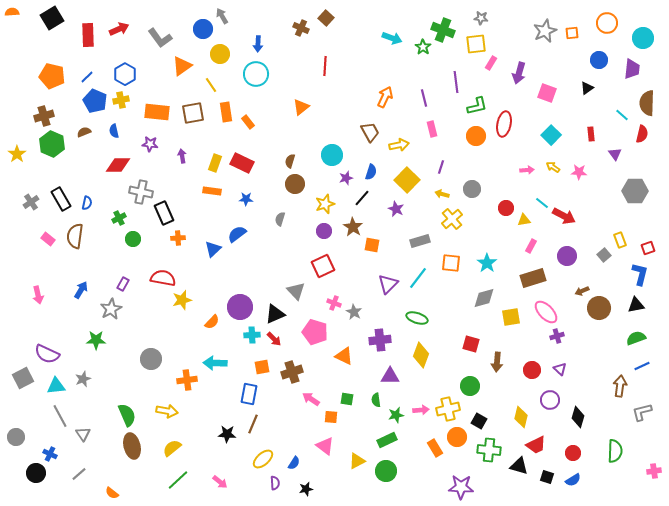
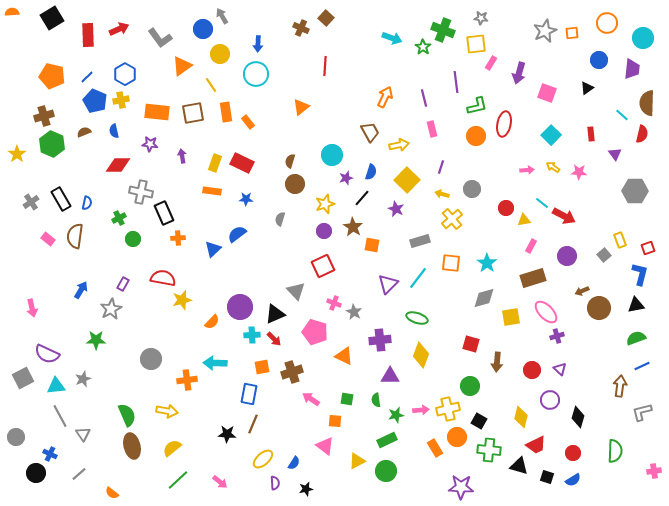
pink arrow at (38, 295): moved 6 px left, 13 px down
orange square at (331, 417): moved 4 px right, 4 px down
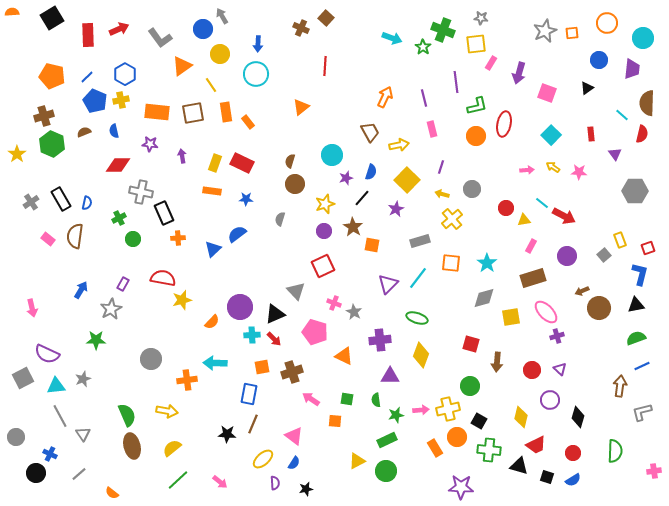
purple star at (396, 209): rotated 21 degrees clockwise
pink triangle at (325, 446): moved 31 px left, 10 px up
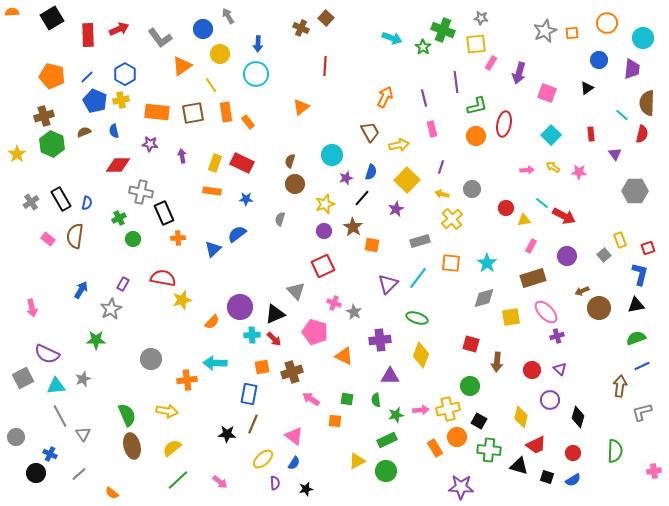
gray arrow at (222, 16): moved 6 px right
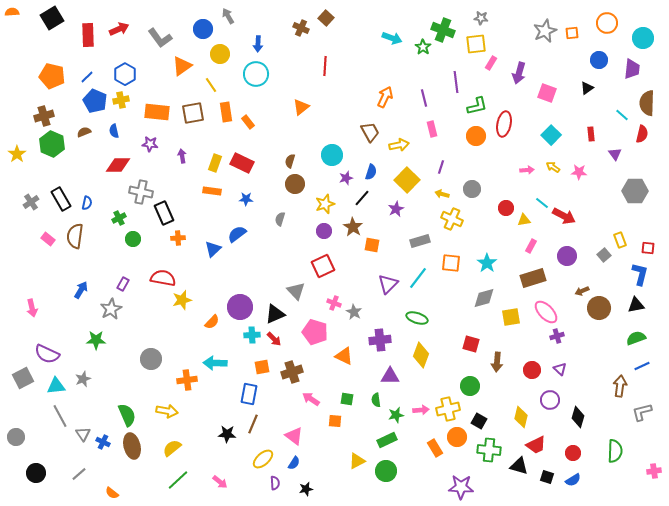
yellow cross at (452, 219): rotated 25 degrees counterclockwise
red square at (648, 248): rotated 24 degrees clockwise
blue cross at (50, 454): moved 53 px right, 12 px up
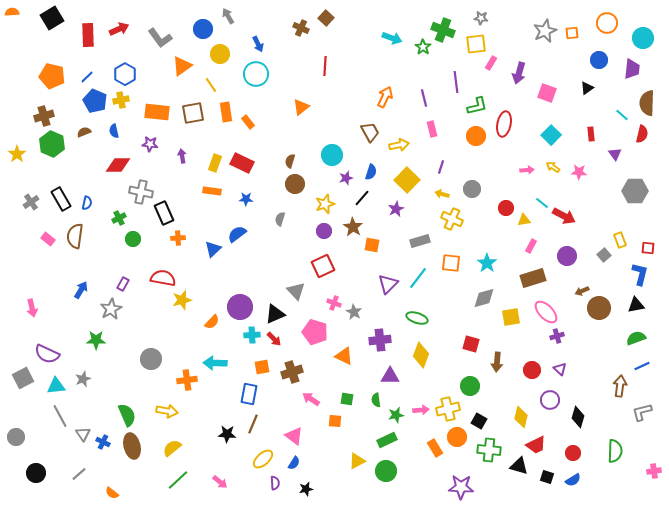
blue arrow at (258, 44): rotated 28 degrees counterclockwise
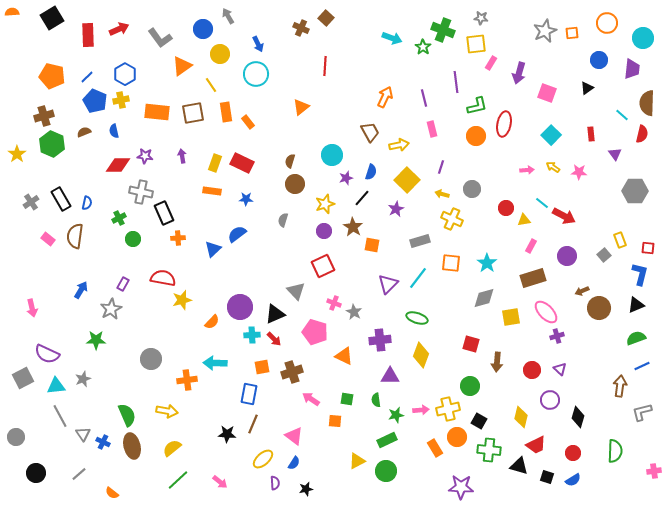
purple star at (150, 144): moved 5 px left, 12 px down
gray semicircle at (280, 219): moved 3 px right, 1 px down
black triangle at (636, 305): rotated 12 degrees counterclockwise
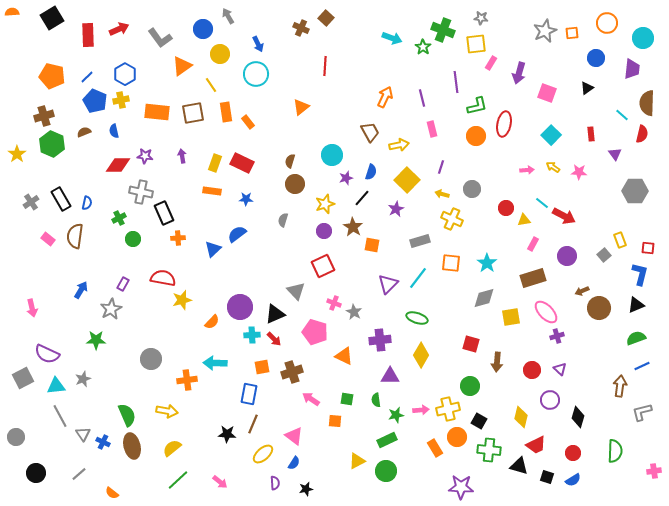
blue circle at (599, 60): moved 3 px left, 2 px up
purple line at (424, 98): moved 2 px left
pink rectangle at (531, 246): moved 2 px right, 2 px up
yellow diamond at (421, 355): rotated 10 degrees clockwise
yellow ellipse at (263, 459): moved 5 px up
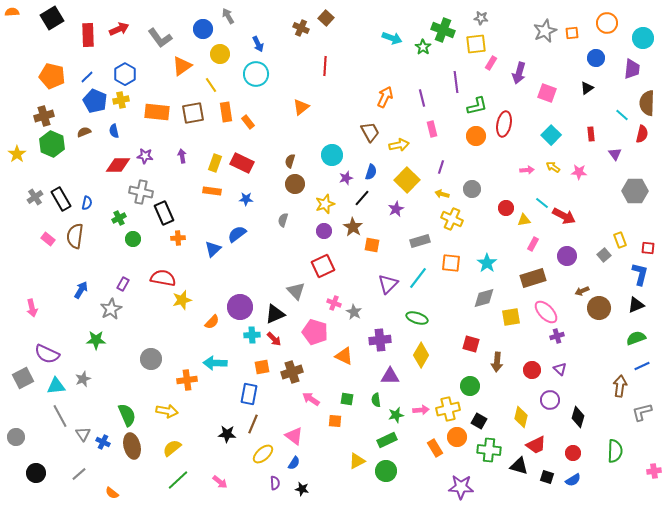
gray cross at (31, 202): moved 4 px right, 5 px up
black star at (306, 489): moved 4 px left; rotated 24 degrees clockwise
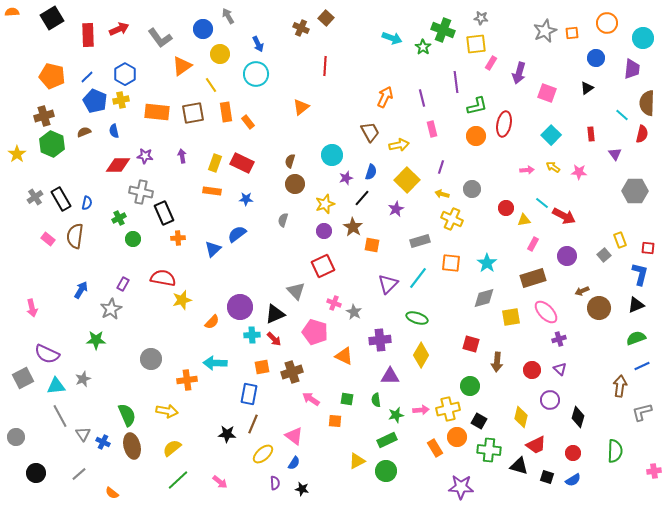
purple cross at (557, 336): moved 2 px right, 3 px down
